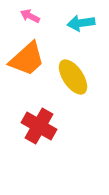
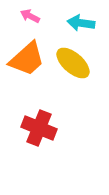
cyan arrow: rotated 16 degrees clockwise
yellow ellipse: moved 14 px up; rotated 15 degrees counterclockwise
red cross: moved 2 px down; rotated 8 degrees counterclockwise
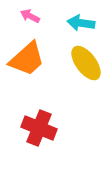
yellow ellipse: moved 13 px right; rotated 12 degrees clockwise
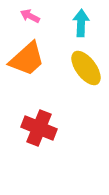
cyan arrow: rotated 84 degrees clockwise
yellow ellipse: moved 5 px down
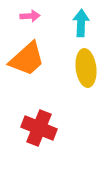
pink arrow: rotated 150 degrees clockwise
yellow ellipse: rotated 30 degrees clockwise
